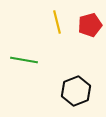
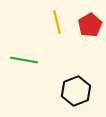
red pentagon: rotated 15 degrees counterclockwise
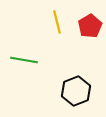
red pentagon: moved 1 px down
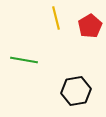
yellow line: moved 1 px left, 4 px up
black hexagon: rotated 12 degrees clockwise
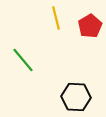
green line: moved 1 px left; rotated 40 degrees clockwise
black hexagon: moved 6 px down; rotated 12 degrees clockwise
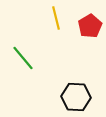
green line: moved 2 px up
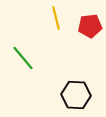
red pentagon: rotated 25 degrees clockwise
black hexagon: moved 2 px up
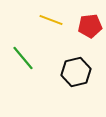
yellow line: moved 5 px left, 2 px down; rotated 55 degrees counterclockwise
black hexagon: moved 23 px up; rotated 16 degrees counterclockwise
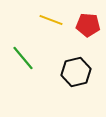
red pentagon: moved 2 px left, 1 px up; rotated 10 degrees clockwise
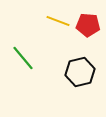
yellow line: moved 7 px right, 1 px down
black hexagon: moved 4 px right
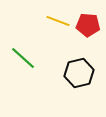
green line: rotated 8 degrees counterclockwise
black hexagon: moved 1 px left, 1 px down
